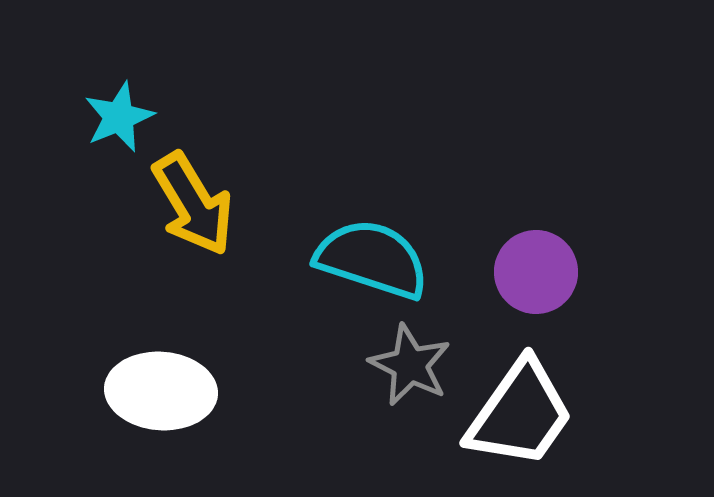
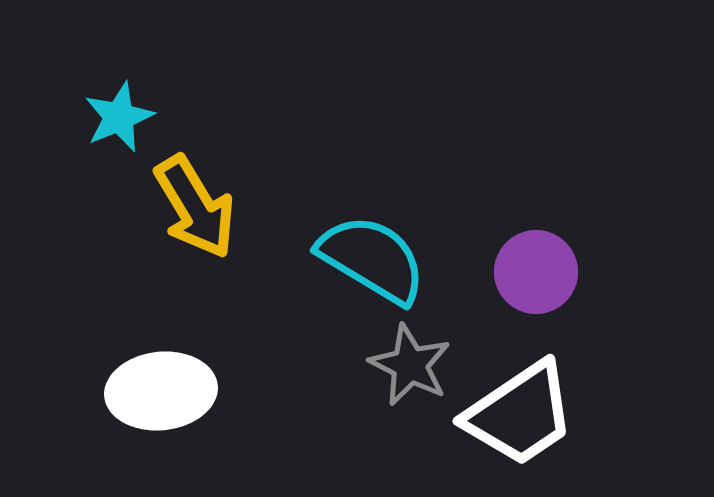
yellow arrow: moved 2 px right, 3 px down
cyan semicircle: rotated 13 degrees clockwise
white ellipse: rotated 10 degrees counterclockwise
white trapezoid: rotated 21 degrees clockwise
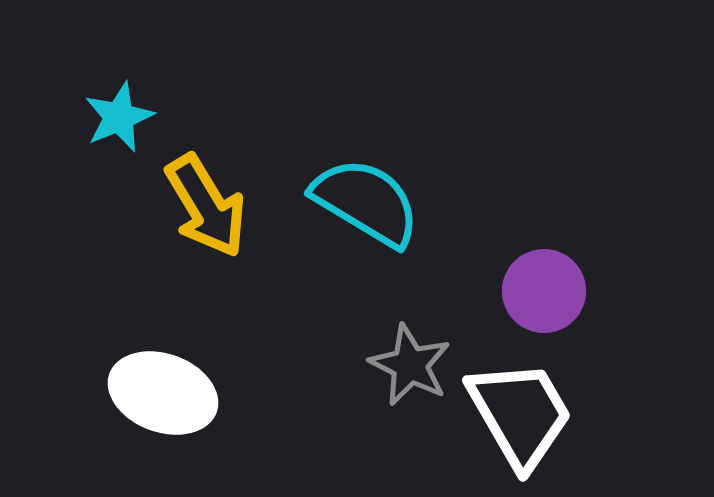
yellow arrow: moved 11 px right, 1 px up
cyan semicircle: moved 6 px left, 57 px up
purple circle: moved 8 px right, 19 px down
white ellipse: moved 2 px right, 2 px down; rotated 26 degrees clockwise
white trapezoid: rotated 86 degrees counterclockwise
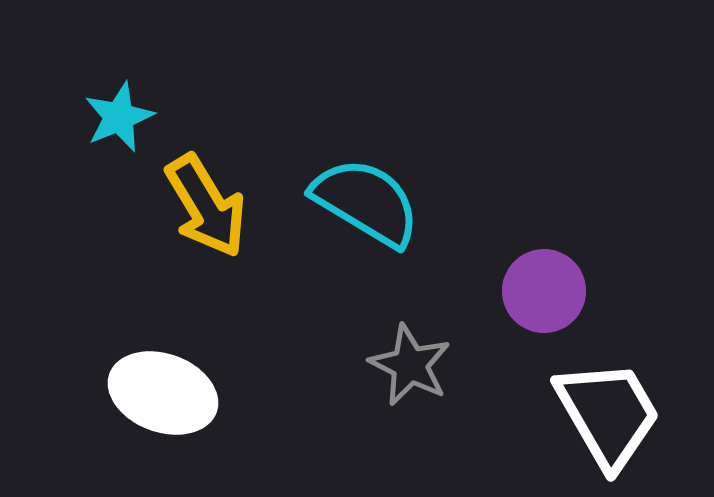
white trapezoid: moved 88 px right
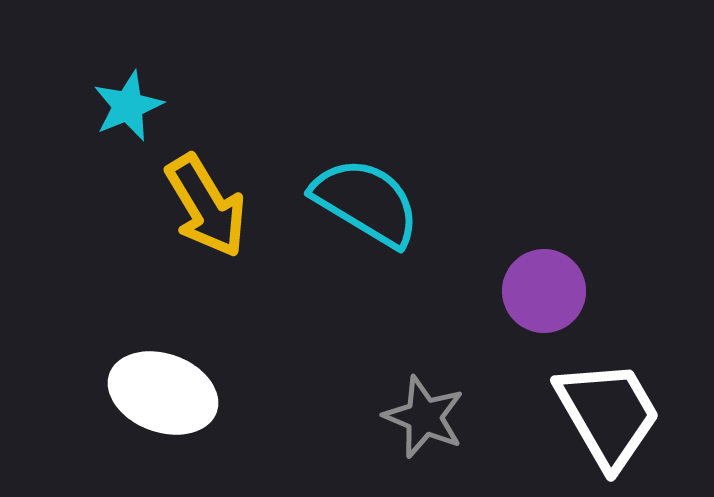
cyan star: moved 9 px right, 11 px up
gray star: moved 14 px right, 52 px down; rotated 4 degrees counterclockwise
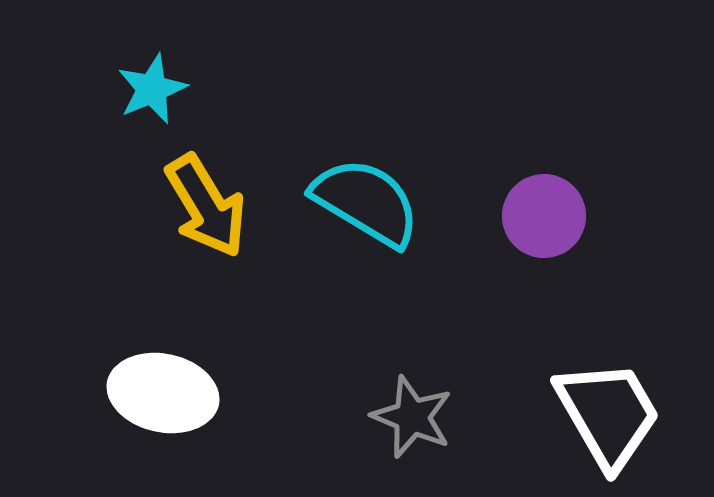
cyan star: moved 24 px right, 17 px up
purple circle: moved 75 px up
white ellipse: rotated 8 degrees counterclockwise
gray star: moved 12 px left
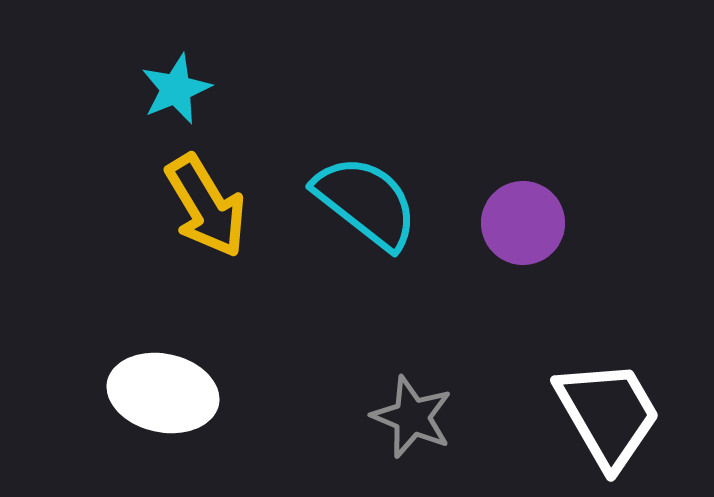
cyan star: moved 24 px right
cyan semicircle: rotated 7 degrees clockwise
purple circle: moved 21 px left, 7 px down
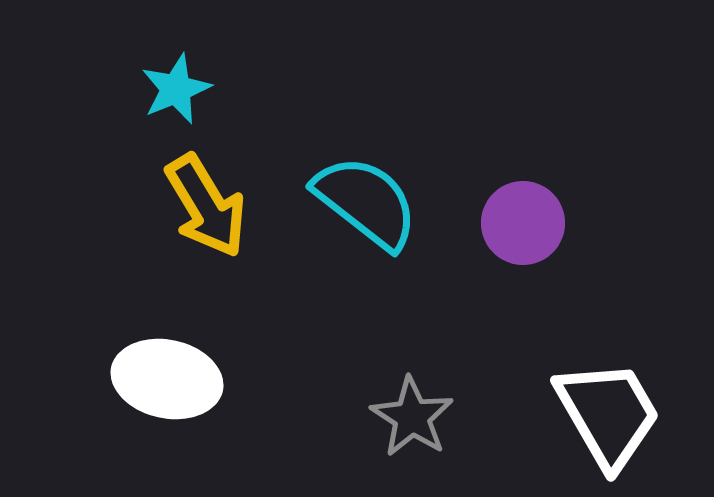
white ellipse: moved 4 px right, 14 px up
gray star: rotated 10 degrees clockwise
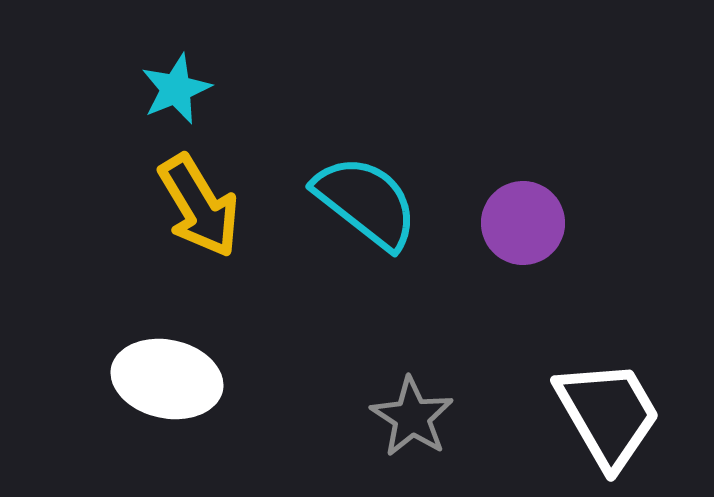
yellow arrow: moved 7 px left
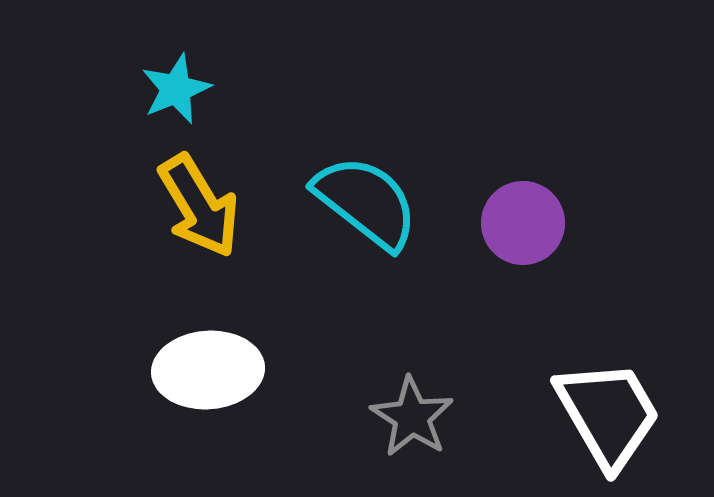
white ellipse: moved 41 px right, 9 px up; rotated 16 degrees counterclockwise
